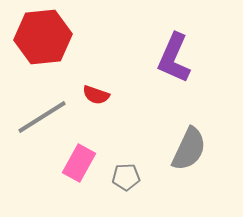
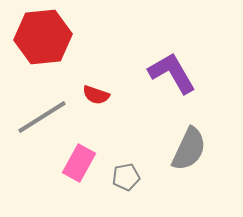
purple L-shape: moved 2 px left, 15 px down; rotated 126 degrees clockwise
gray pentagon: rotated 8 degrees counterclockwise
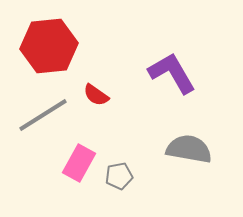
red hexagon: moved 6 px right, 9 px down
red semicircle: rotated 16 degrees clockwise
gray line: moved 1 px right, 2 px up
gray semicircle: rotated 105 degrees counterclockwise
gray pentagon: moved 7 px left, 1 px up
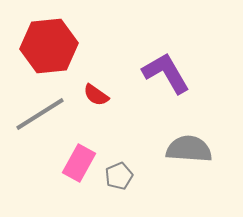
purple L-shape: moved 6 px left
gray line: moved 3 px left, 1 px up
gray semicircle: rotated 6 degrees counterclockwise
gray pentagon: rotated 12 degrees counterclockwise
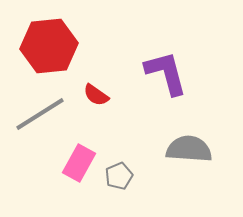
purple L-shape: rotated 15 degrees clockwise
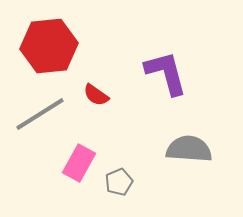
gray pentagon: moved 6 px down
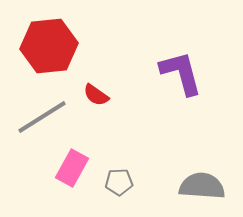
purple L-shape: moved 15 px right
gray line: moved 2 px right, 3 px down
gray semicircle: moved 13 px right, 37 px down
pink rectangle: moved 7 px left, 5 px down
gray pentagon: rotated 20 degrees clockwise
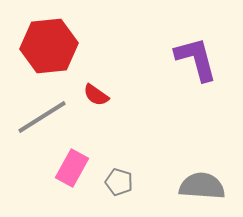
purple L-shape: moved 15 px right, 14 px up
gray pentagon: rotated 20 degrees clockwise
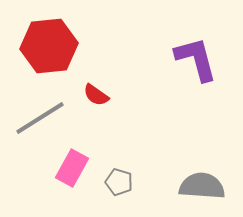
gray line: moved 2 px left, 1 px down
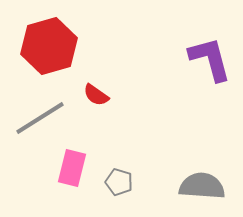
red hexagon: rotated 10 degrees counterclockwise
purple L-shape: moved 14 px right
pink rectangle: rotated 15 degrees counterclockwise
